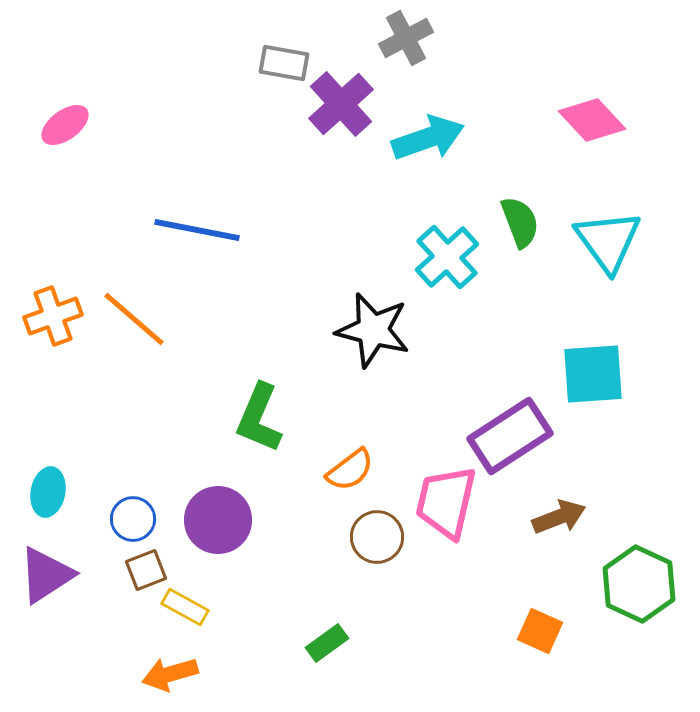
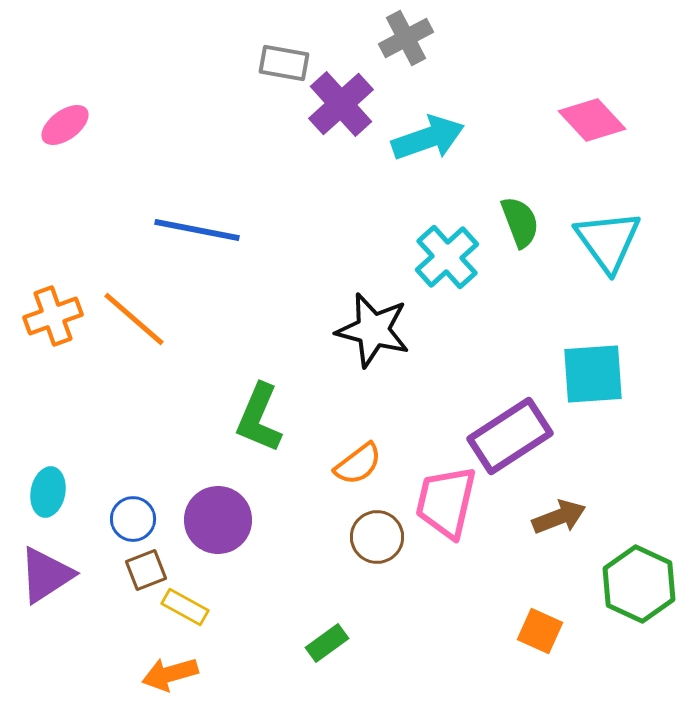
orange semicircle: moved 8 px right, 6 px up
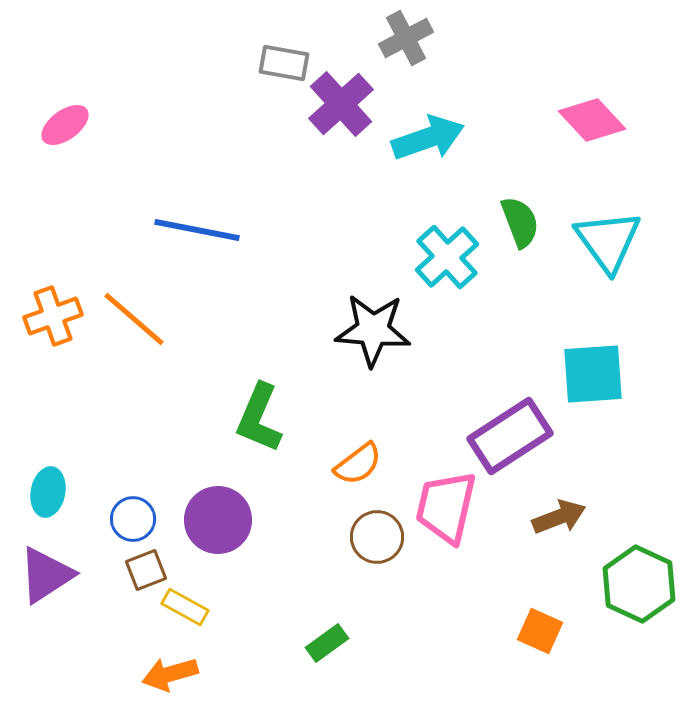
black star: rotated 10 degrees counterclockwise
pink trapezoid: moved 5 px down
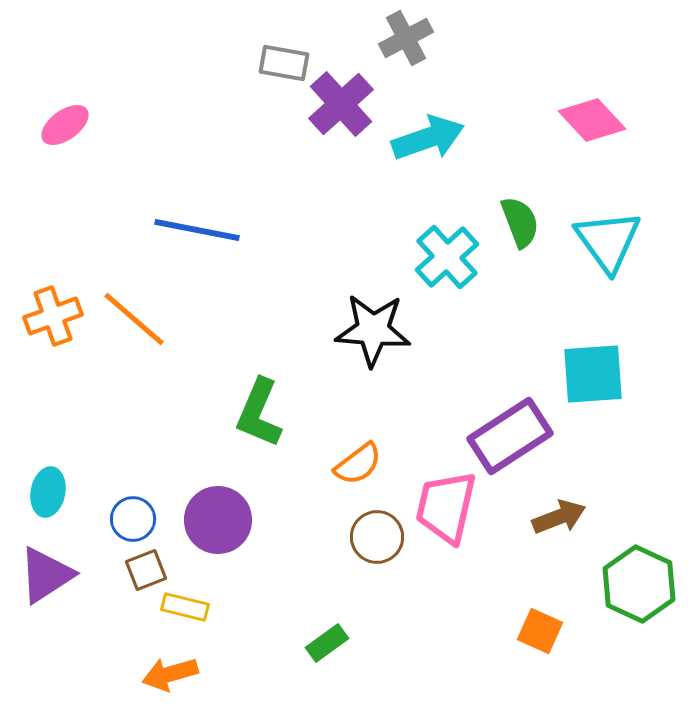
green L-shape: moved 5 px up
yellow rectangle: rotated 15 degrees counterclockwise
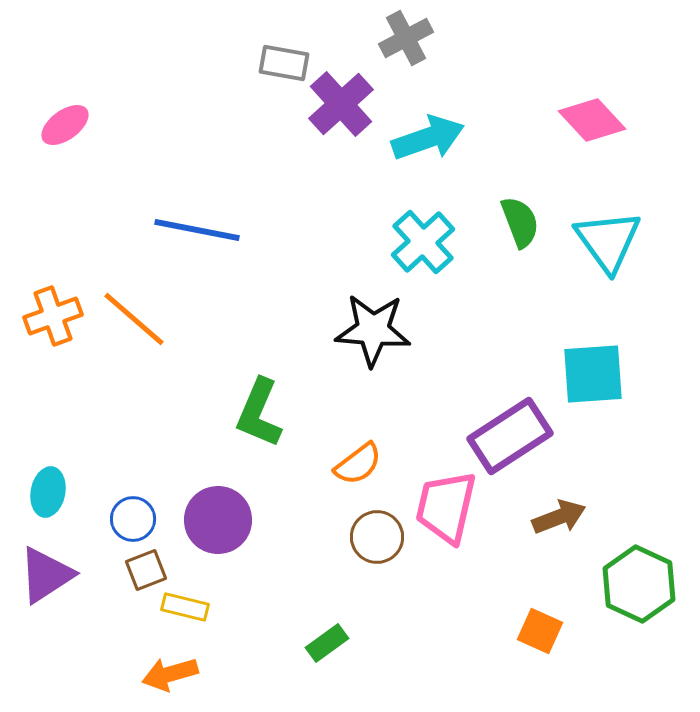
cyan cross: moved 24 px left, 15 px up
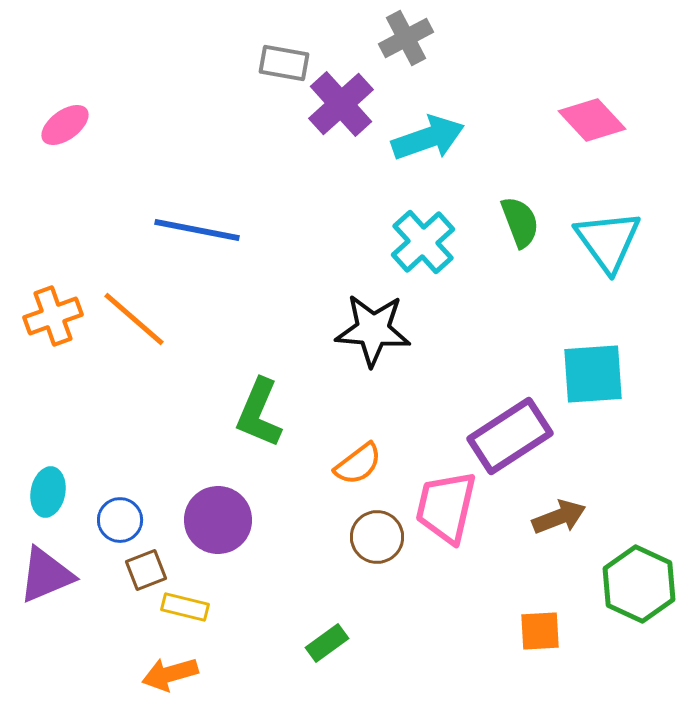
blue circle: moved 13 px left, 1 px down
purple triangle: rotated 10 degrees clockwise
orange square: rotated 27 degrees counterclockwise
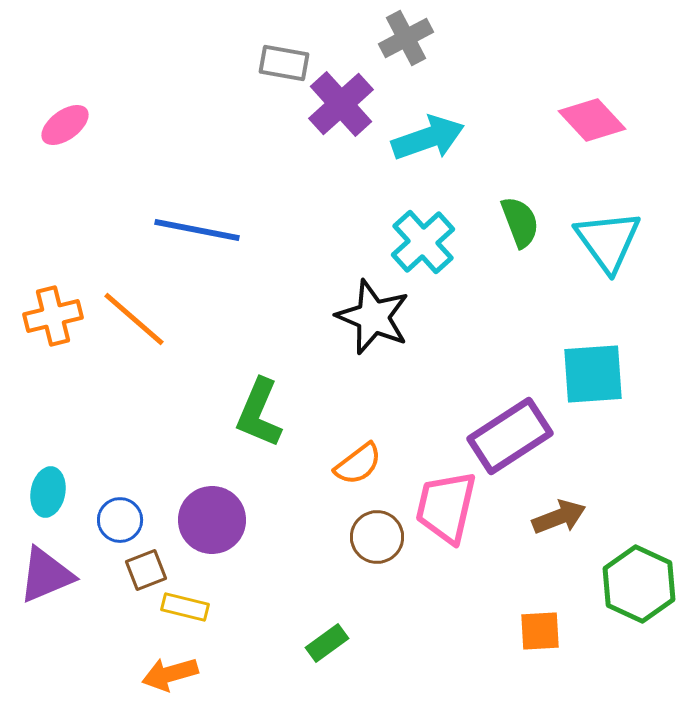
orange cross: rotated 6 degrees clockwise
black star: moved 13 px up; rotated 18 degrees clockwise
purple circle: moved 6 px left
